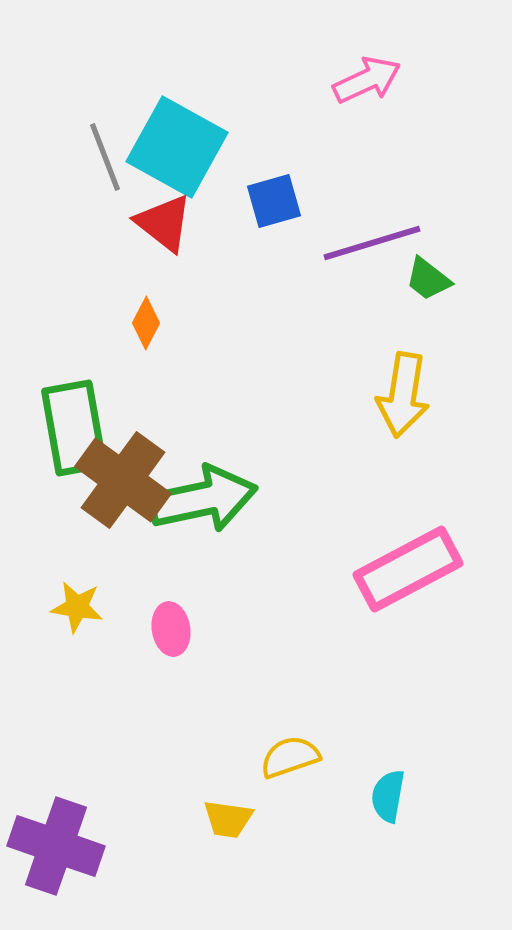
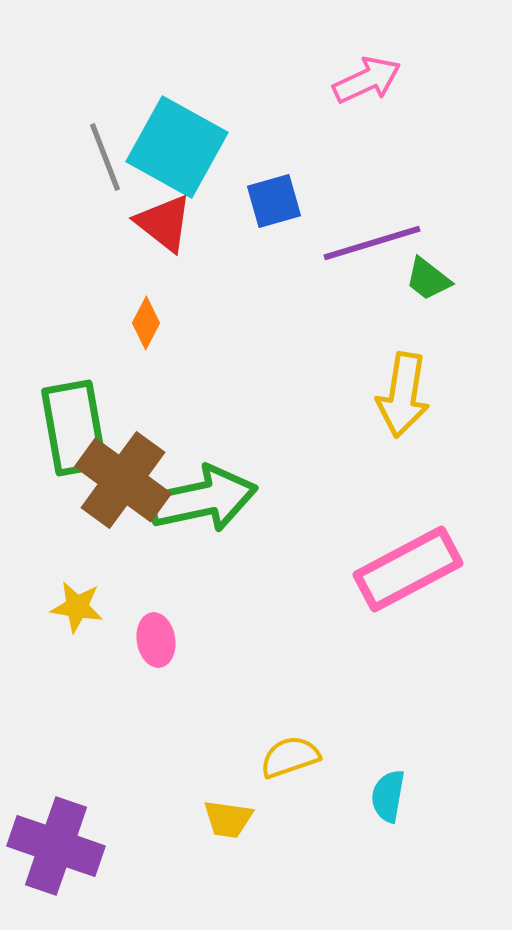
pink ellipse: moved 15 px left, 11 px down
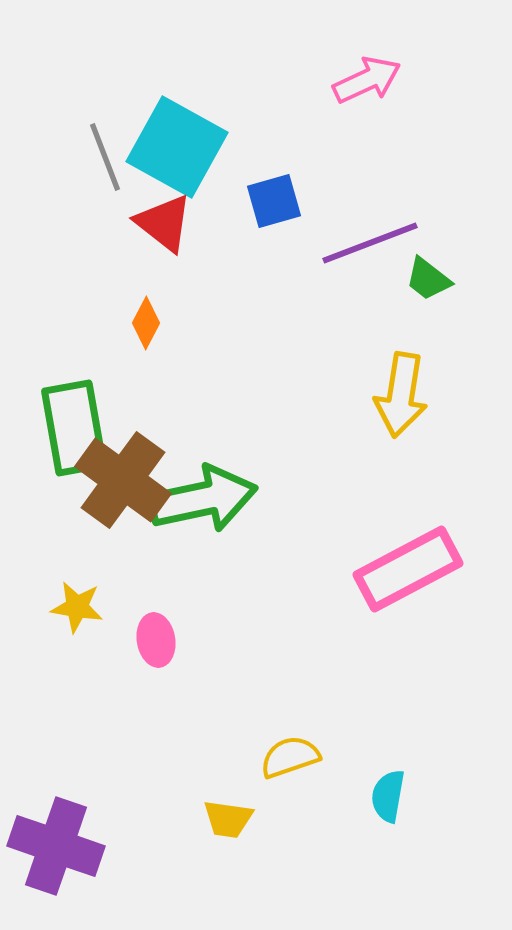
purple line: moved 2 px left; rotated 4 degrees counterclockwise
yellow arrow: moved 2 px left
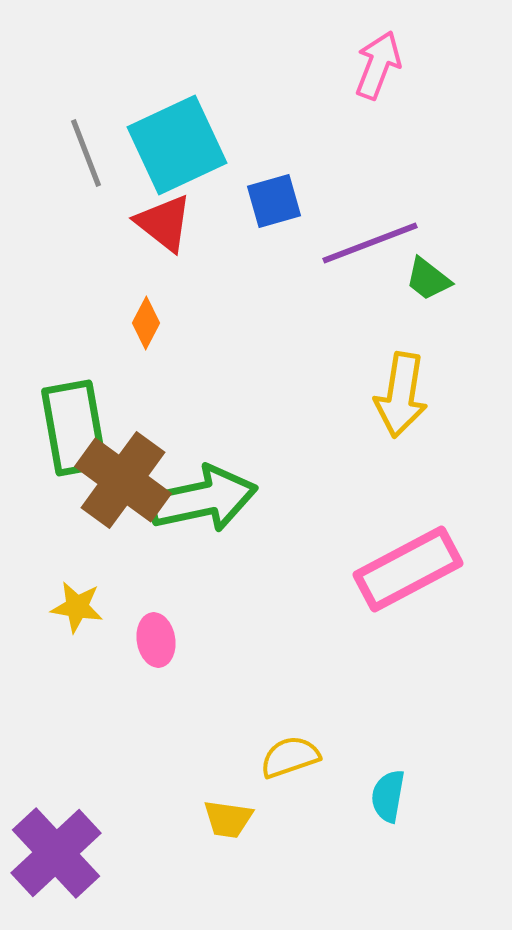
pink arrow: moved 11 px right, 15 px up; rotated 44 degrees counterclockwise
cyan square: moved 2 px up; rotated 36 degrees clockwise
gray line: moved 19 px left, 4 px up
purple cross: moved 7 px down; rotated 28 degrees clockwise
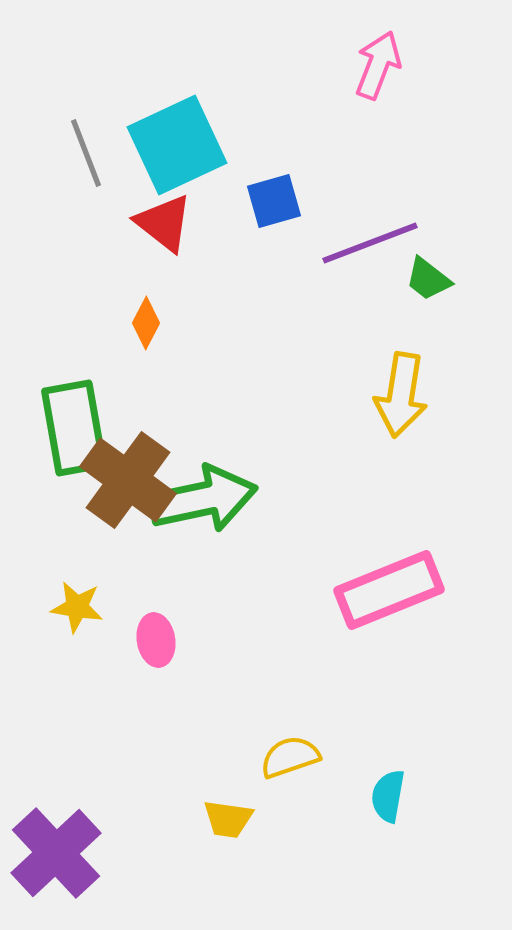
brown cross: moved 5 px right
pink rectangle: moved 19 px left, 21 px down; rotated 6 degrees clockwise
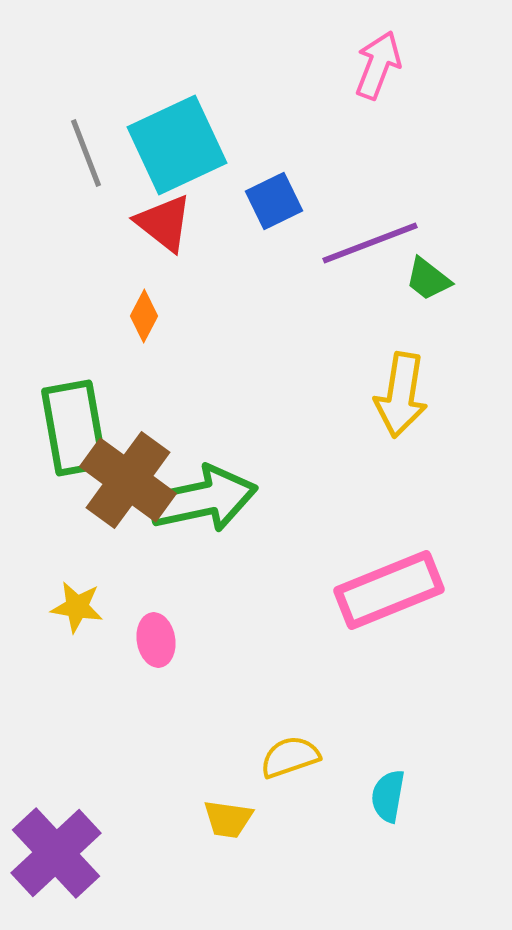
blue square: rotated 10 degrees counterclockwise
orange diamond: moved 2 px left, 7 px up
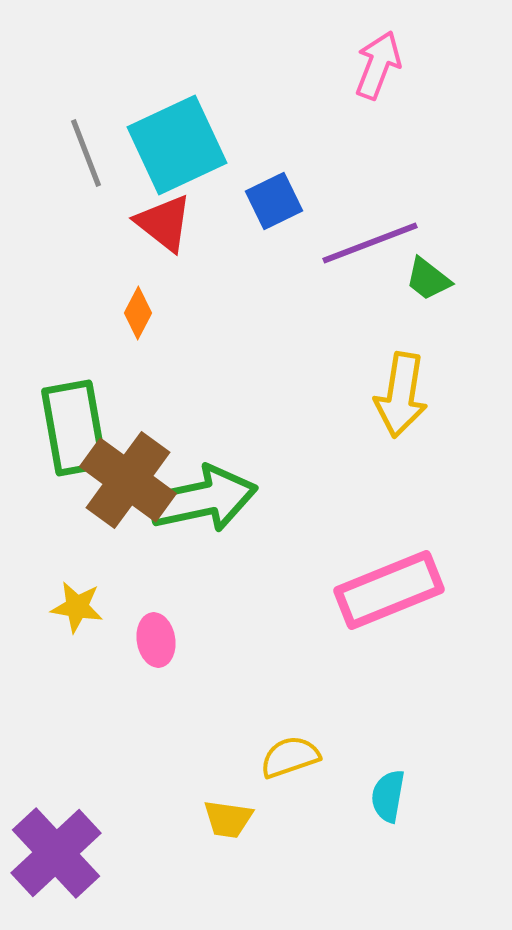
orange diamond: moved 6 px left, 3 px up
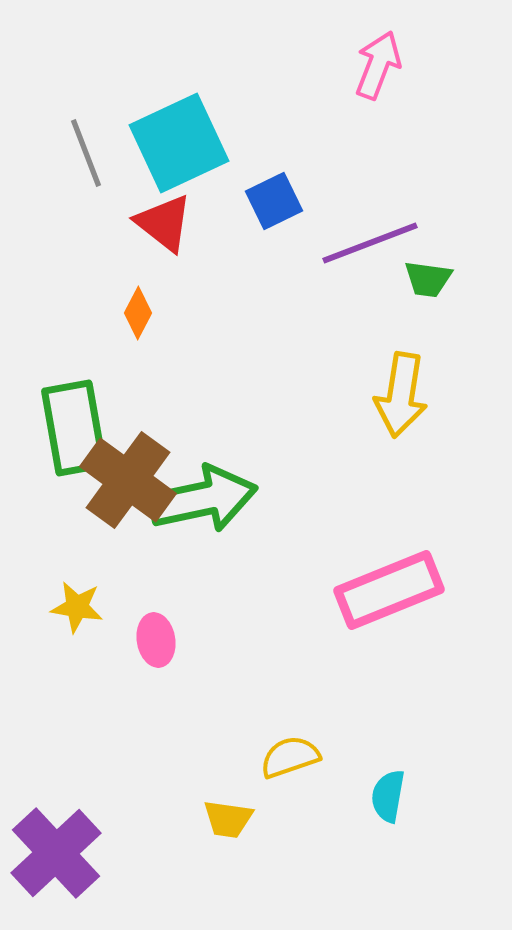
cyan square: moved 2 px right, 2 px up
green trapezoid: rotated 30 degrees counterclockwise
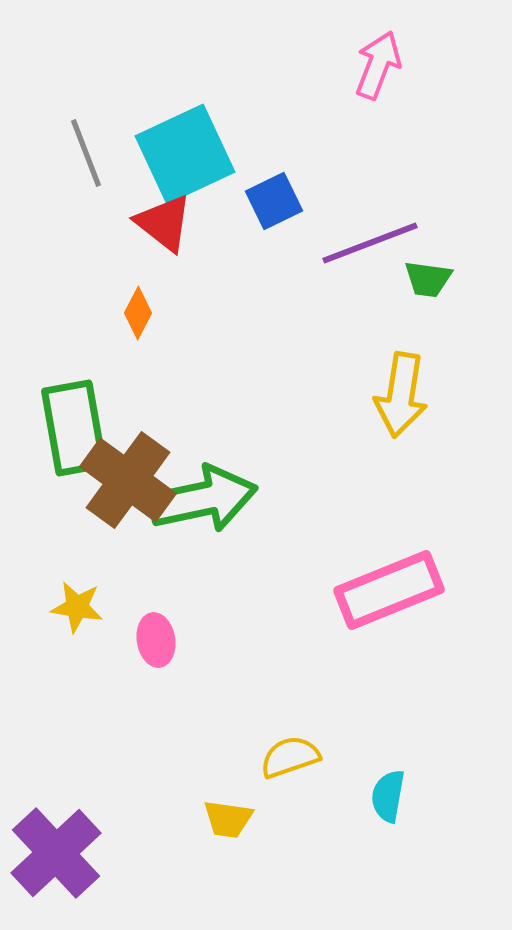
cyan square: moved 6 px right, 11 px down
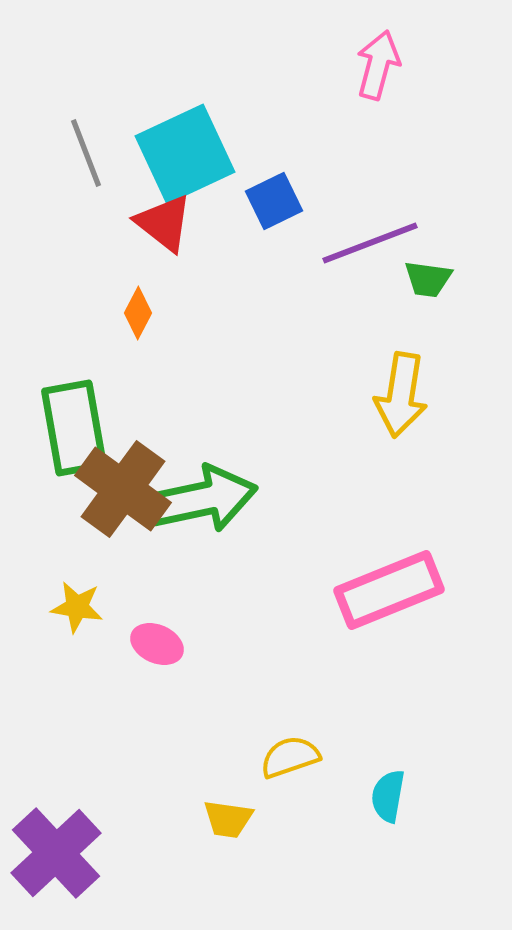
pink arrow: rotated 6 degrees counterclockwise
brown cross: moved 5 px left, 9 px down
pink ellipse: moved 1 px right, 4 px down; rotated 57 degrees counterclockwise
